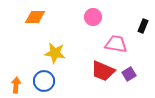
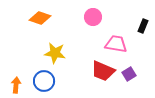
orange diamond: moved 5 px right, 1 px down; rotated 20 degrees clockwise
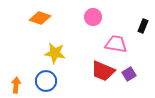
blue circle: moved 2 px right
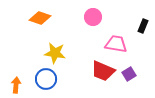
blue circle: moved 2 px up
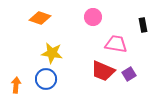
black rectangle: moved 1 px up; rotated 32 degrees counterclockwise
yellow star: moved 3 px left
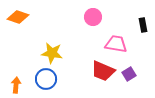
orange diamond: moved 22 px left, 1 px up
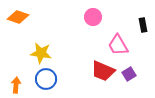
pink trapezoid: moved 2 px right, 1 px down; rotated 130 degrees counterclockwise
yellow star: moved 11 px left
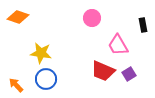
pink circle: moved 1 px left, 1 px down
orange arrow: rotated 49 degrees counterclockwise
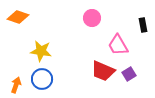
yellow star: moved 2 px up
blue circle: moved 4 px left
orange arrow: rotated 63 degrees clockwise
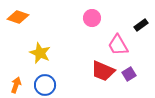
black rectangle: moved 2 px left; rotated 64 degrees clockwise
yellow star: moved 1 px left, 2 px down; rotated 15 degrees clockwise
blue circle: moved 3 px right, 6 px down
